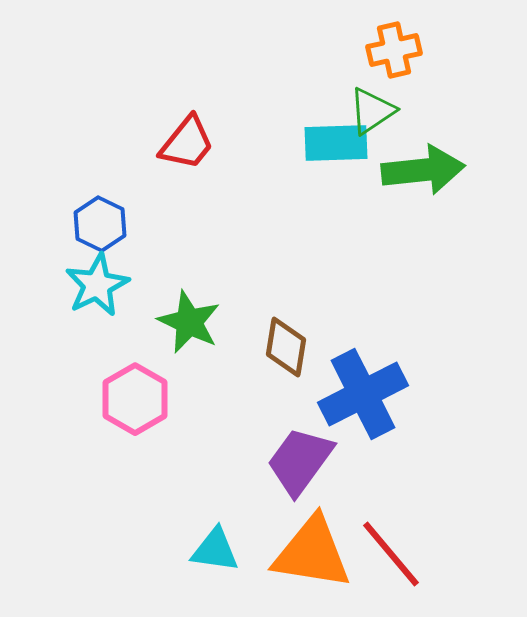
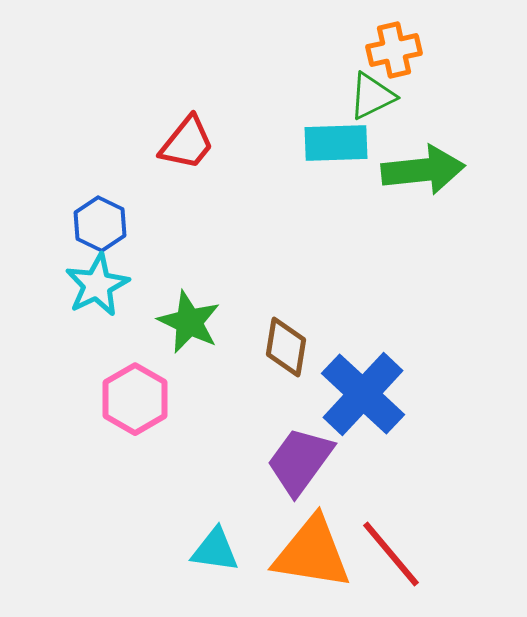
green triangle: moved 15 px up; rotated 8 degrees clockwise
blue cross: rotated 20 degrees counterclockwise
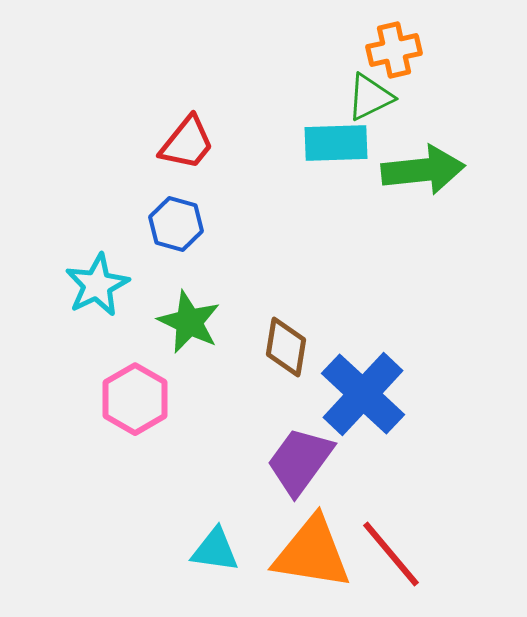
green triangle: moved 2 px left, 1 px down
blue hexagon: moved 76 px right; rotated 10 degrees counterclockwise
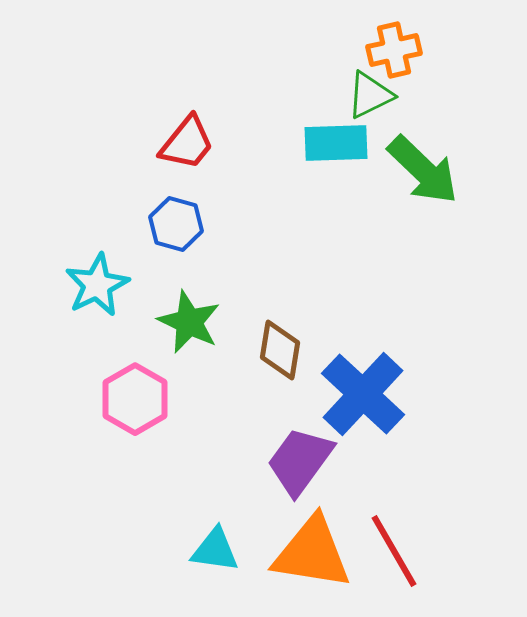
green triangle: moved 2 px up
green arrow: rotated 50 degrees clockwise
brown diamond: moved 6 px left, 3 px down
red line: moved 3 px right, 3 px up; rotated 10 degrees clockwise
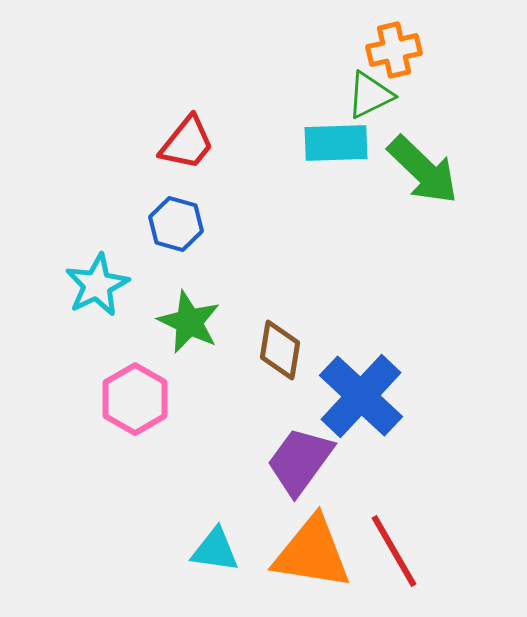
blue cross: moved 2 px left, 2 px down
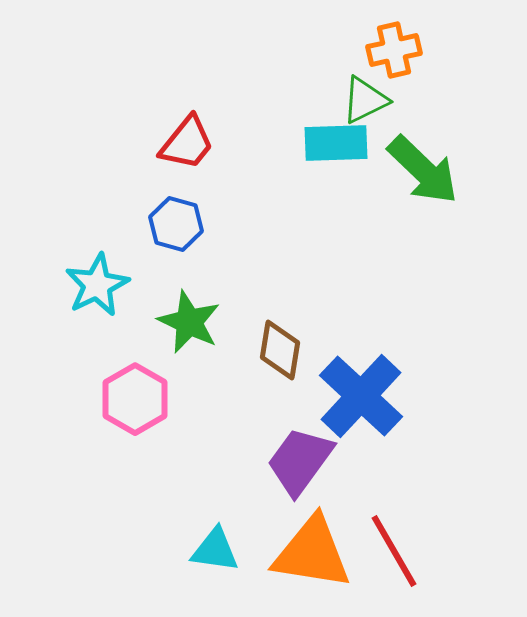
green triangle: moved 5 px left, 5 px down
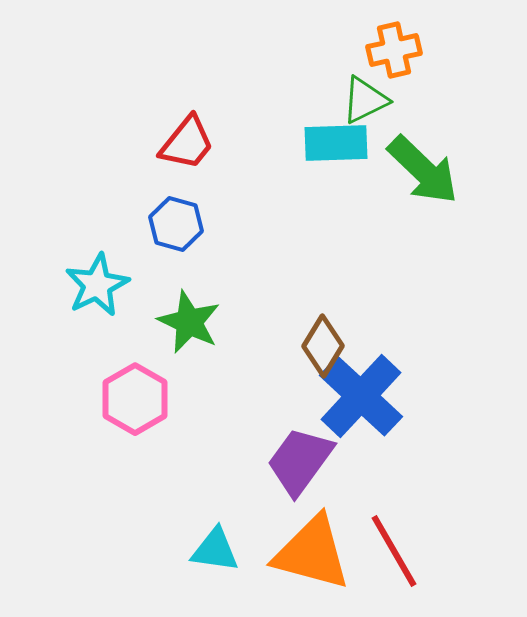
brown diamond: moved 43 px right, 4 px up; rotated 22 degrees clockwise
orange triangle: rotated 6 degrees clockwise
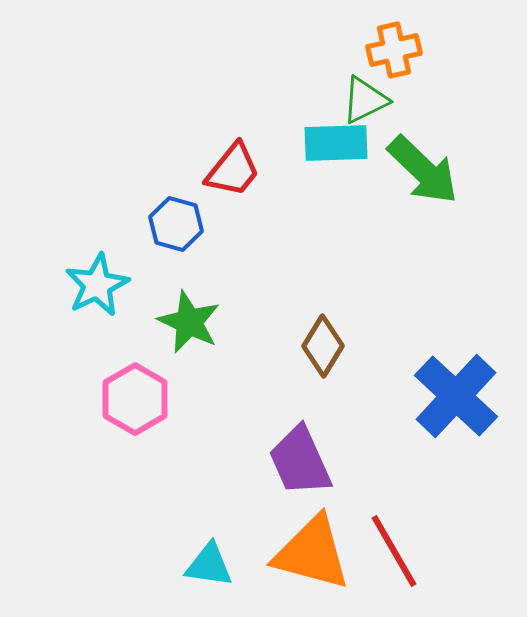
red trapezoid: moved 46 px right, 27 px down
blue cross: moved 95 px right
purple trapezoid: rotated 60 degrees counterclockwise
cyan triangle: moved 6 px left, 15 px down
